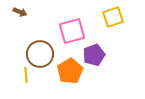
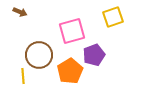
brown circle: moved 1 px left, 1 px down
yellow line: moved 3 px left, 1 px down
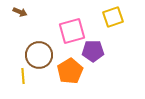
purple pentagon: moved 1 px left, 4 px up; rotated 20 degrees clockwise
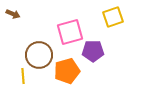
brown arrow: moved 7 px left, 2 px down
pink square: moved 2 px left, 1 px down
orange pentagon: moved 3 px left; rotated 15 degrees clockwise
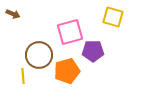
yellow square: rotated 35 degrees clockwise
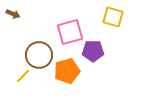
yellow line: rotated 49 degrees clockwise
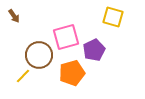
brown arrow: moved 1 px right, 2 px down; rotated 32 degrees clockwise
pink square: moved 4 px left, 5 px down
purple pentagon: moved 1 px right, 1 px up; rotated 25 degrees counterclockwise
orange pentagon: moved 5 px right, 2 px down
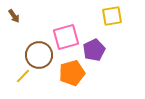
yellow square: moved 1 px left, 1 px up; rotated 25 degrees counterclockwise
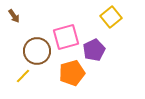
yellow square: moved 1 px left, 1 px down; rotated 30 degrees counterclockwise
brown circle: moved 2 px left, 4 px up
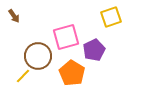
yellow square: rotated 20 degrees clockwise
brown circle: moved 1 px right, 5 px down
orange pentagon: rotated 25 degrees counterclockwise
